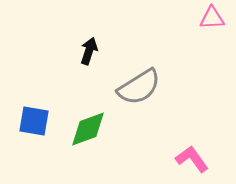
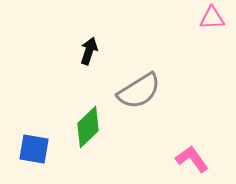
gray semicircle: moved 4 px down
blue square: moved 28 px down
green diamond: moved 2 px up; rotated 24 degrees counterclockwise
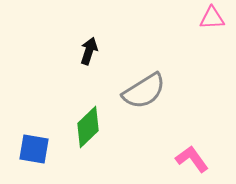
gray semicircle: moved 5 px right
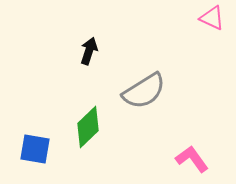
pink triangle: rotated 28 degrees clockwise
blue square: moved 1 px right
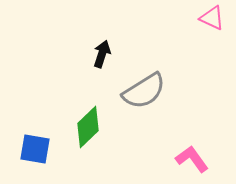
black arrow: moved 13 px right, 3 px down
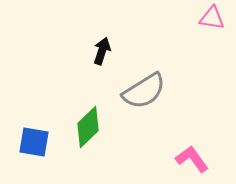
pink triangle: rotated 16 degrees counterclockwise
black arrow: moved 3 px up
blue square: moved 1 px left, 7 px up
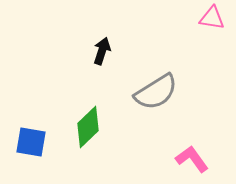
gray semicircle: moved 12 px right, 1 px down
blue square: moved 3 px left
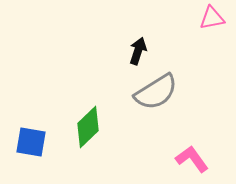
pink triangle: rotated 20 degrees counterclockwise
black arrow: moved 36 px right
